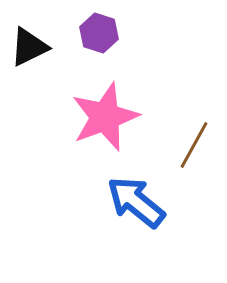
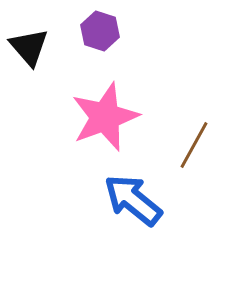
purple hexagon: moved 1 px right, 2 px up
black triangle: rotated 45 degrees counterclockwise
blue arrow: moved 3 px left, 2 px up
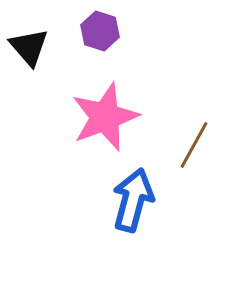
blue arrow: rotated 66 degrees clockwise
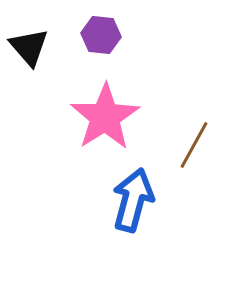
purple hexagon: moved 1 px right, 4 px down; rotated 12 degrees counterclockwise
pink star: rotated 12 degrees counterclockwise
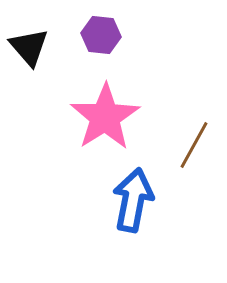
blue arrow: rotated 4 degrees counterclockwise
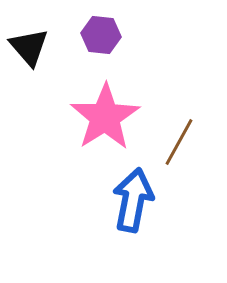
brown line: moved 15 px left, 3 px up
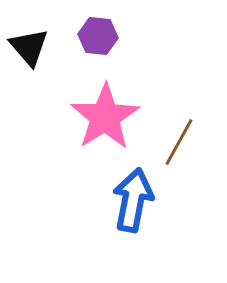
purple hexagon: moved 3 px left, 1 px down
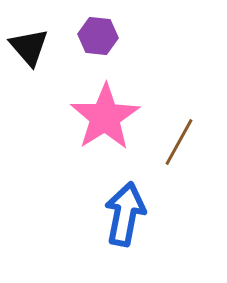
blue arrow: moved 8 px left, 14 px down
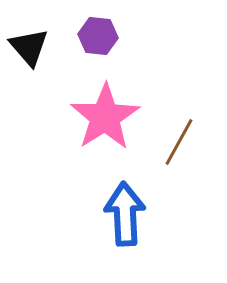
blue arrow: rotated 14 degrees counterclockwise
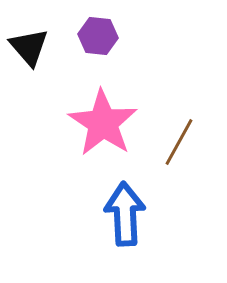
pink star: moved 2 px left, 6 px down; rotated 6 degrees counterclockwise
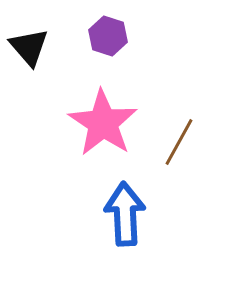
purple hexagon: moved 10 px right; rotated 12 degrees clockwise
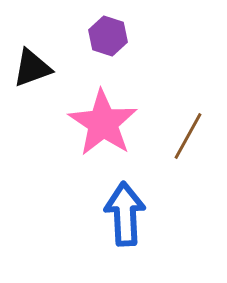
black triangle: moved 3 px right, 21 px down; rotated 51 degrees clockwise
brown line: moved 9 px right, 6 px up
